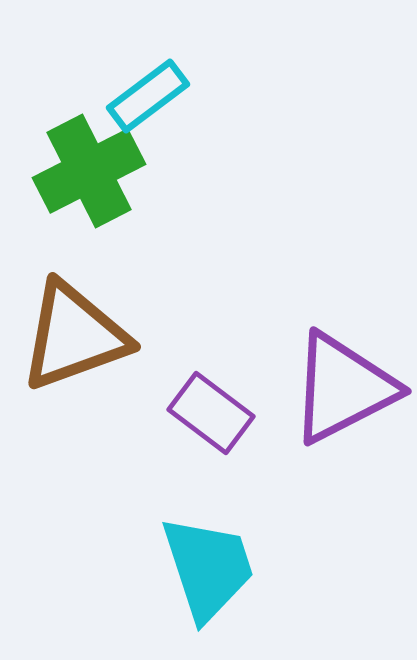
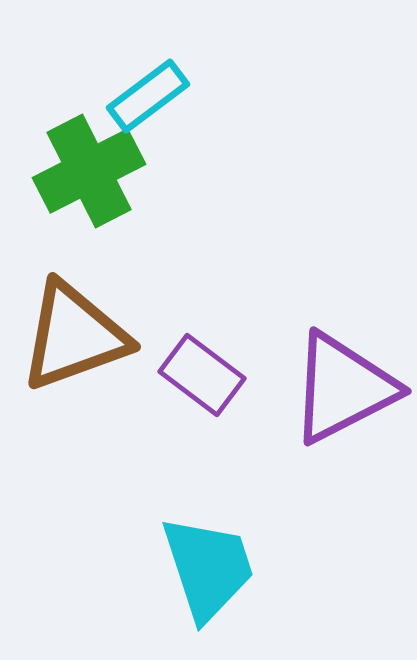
purple rectangle: moved 9 px left, 38 px up
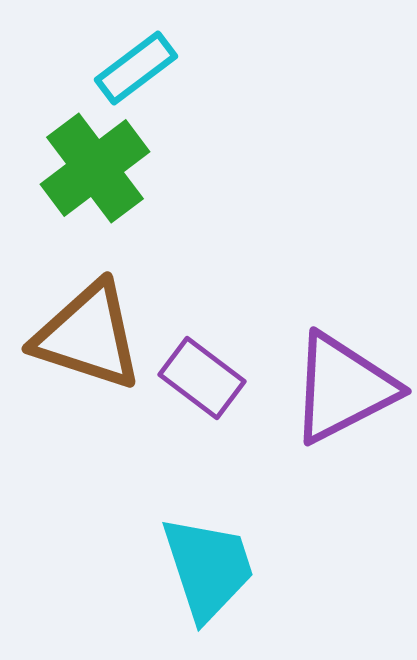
cyan rectangle: moved 12 px left, 28 px up
green cross: moved 6 px right, 3 px up; rotated 10 degrees counterclockwise
brown triangle: moved 14 px right; rotated 38 degrees clockwise
purple rectangle: moved 3 px down
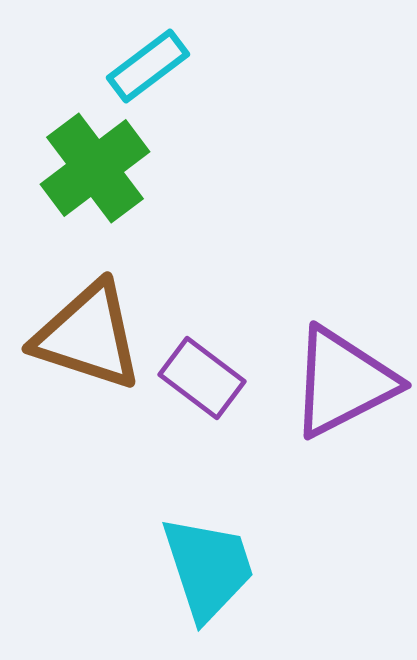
cyan rectangle: moved 12 px right, 2 px up
purple triangle: moved 6 px up
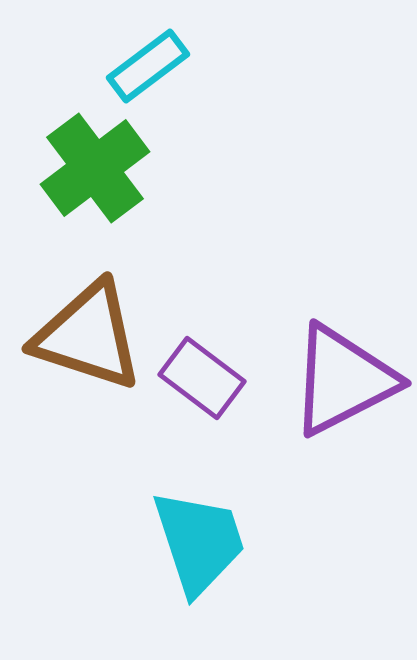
purple triangle: moved 2 px up
cyan trapezoid: moved 9 px left, 26 px up
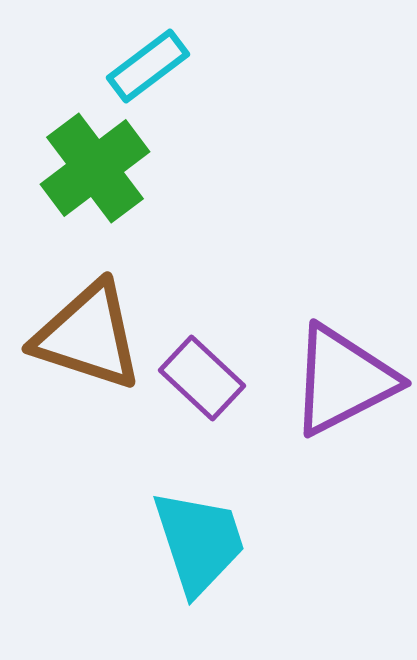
purple rectangle: rotated 6 degrees clockwise
